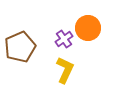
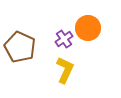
brown pentagon: rotated 24 degrees counterclockwise
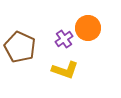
yellow L-shape: rotated 84 degrees clockwise
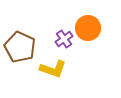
yellow L-shape: moved 12 px left, 1 px up
